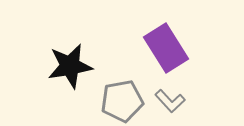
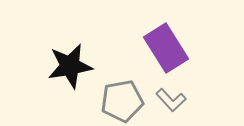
gray L-shape: moved 1 px right, 1 px up
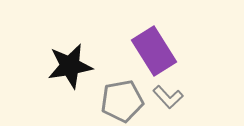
purple rectangle: moved 12 px left, 3 px down
gray L-shape: moved 3 px left, 3 px up
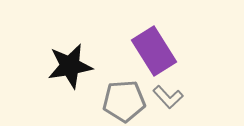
gray pentagon: moved 2 px right; rotated 6 degrees clockwise
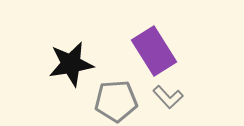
black star: moved 1 px right, 2 px up
gray pentagon: moved 8 px left
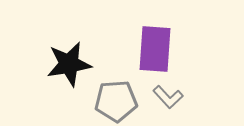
purple rectangle: moved 1 px right, 2 px up; rotated 36 degrees clockwise
black star: moved 2 px left
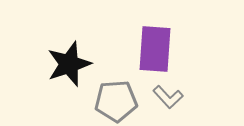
black star: rotated 9 degrees counterclockwise
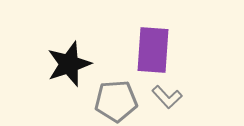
purple rectangle: moved 2 px left, 1 px down
gray L-shape: moved 1 px left
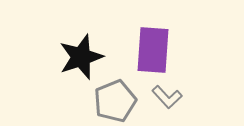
black star: moved 12 px right, 7 px up
gray pentagon: moved 1 px left; rotated 18 degrees counterclockwise
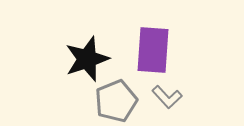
black star: moved 6 px right, 2 px down
gray pentagon: moved 1 px right
